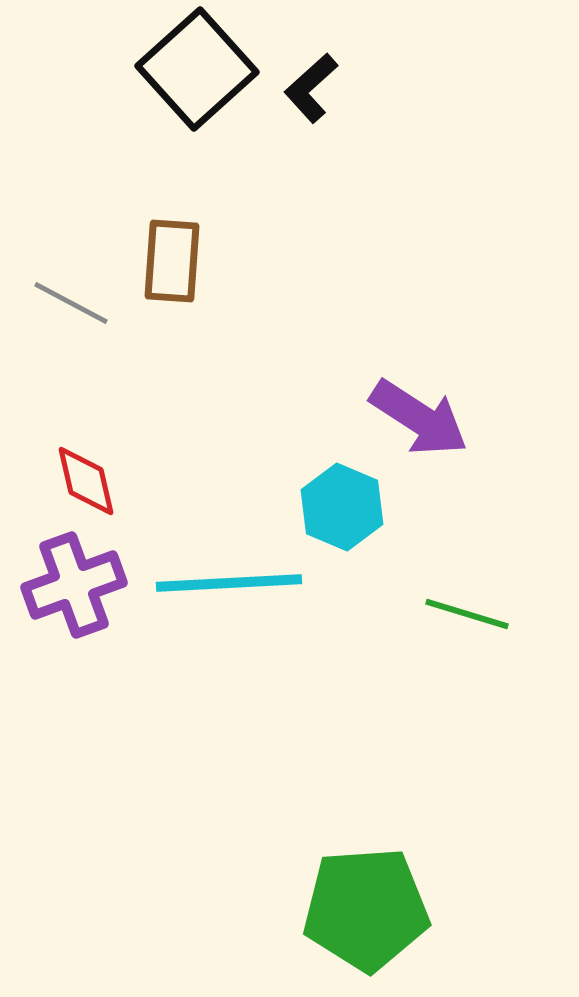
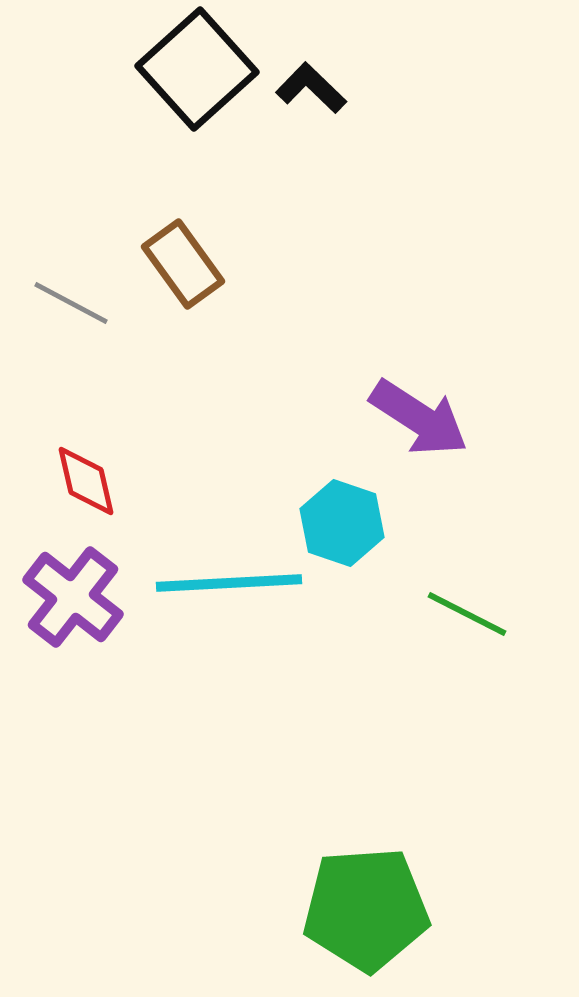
black L-shape: rotated 86 degrees clockwise
brown rectangle: moved 11 px right, 3 px down; rotated 40 degrees counterclockwise
cyan hexagon: moved 16 px down; rotated 4 degrees counterclockwise
purple cross: moved 1 px left, 12 px down; rotated 32 degrees counterclockwise
green line: rotated 10 degrees clockwise
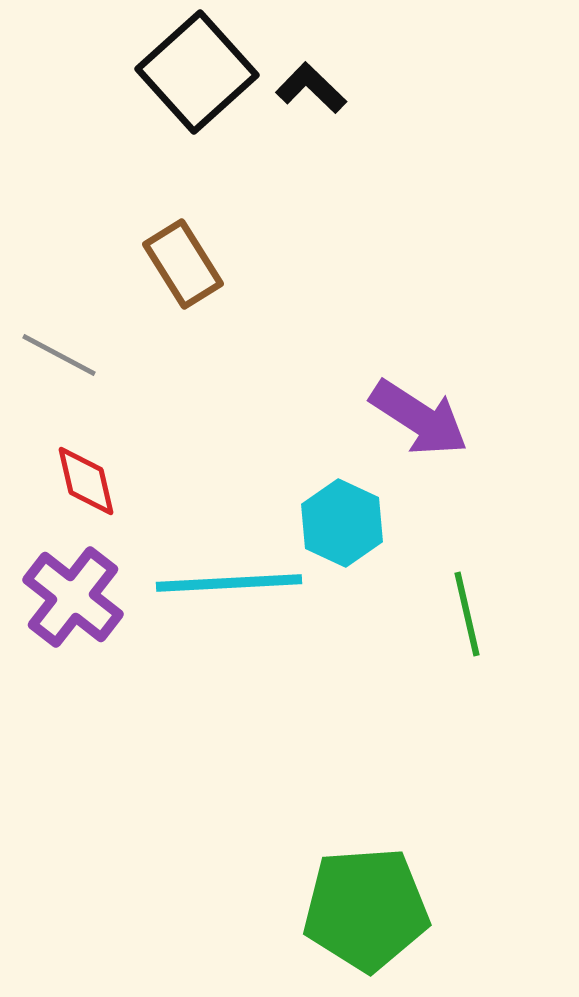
black square: moved 3 px down
brown rectangle: rotated 4 degrees clockwise
gray line: moved 12 px left, 52 px down
cyan hexagon: rotated 6 degrees clockwise
green line: rotated 50 degrees clockwise
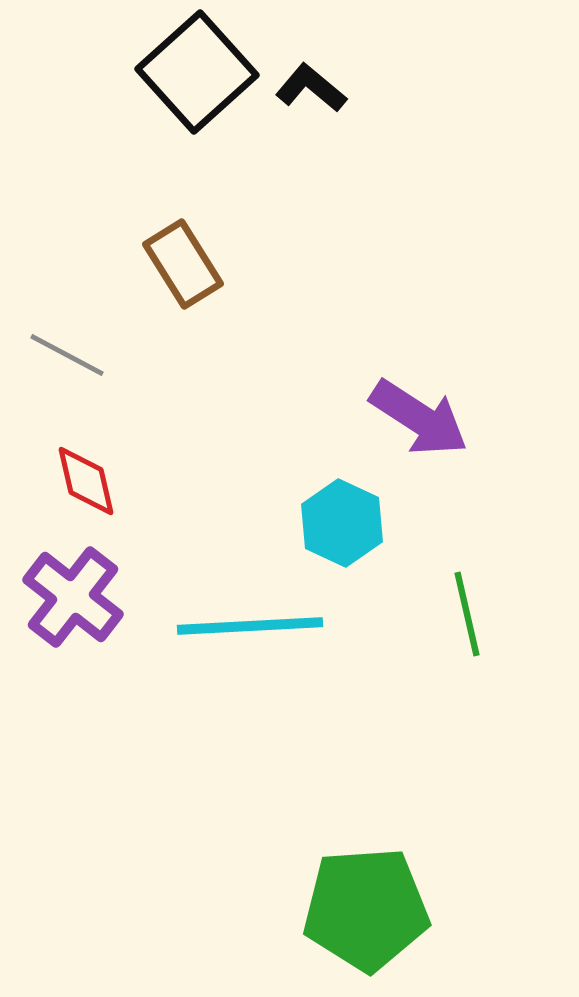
black L-shape: rotated 4 degrees counterclockwise
gray line: moved 8 px right
cyan line: moved 21 px right, 43 px down
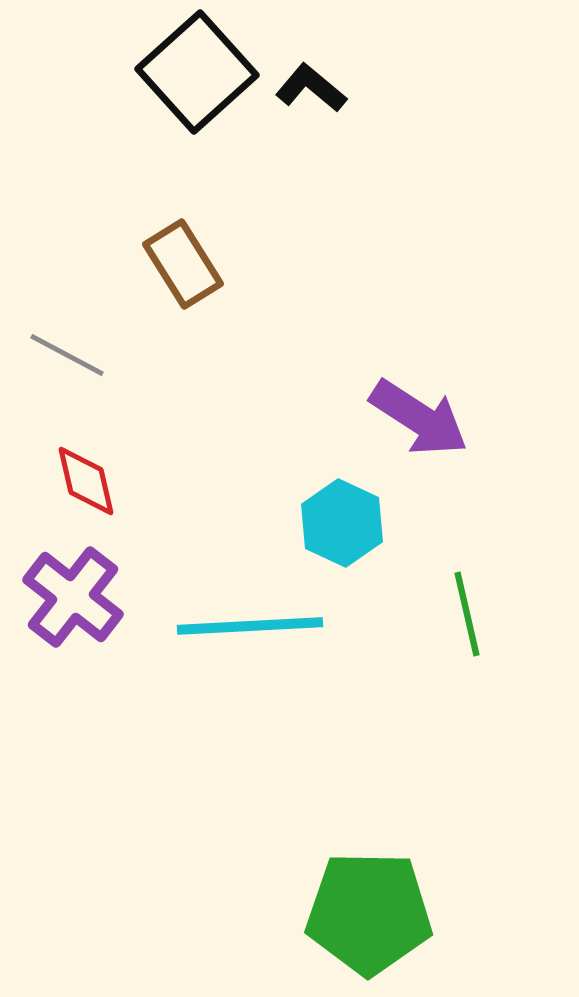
green pentagon: moved 3 px right, 4 px down; rotated 5 degrees clockwise
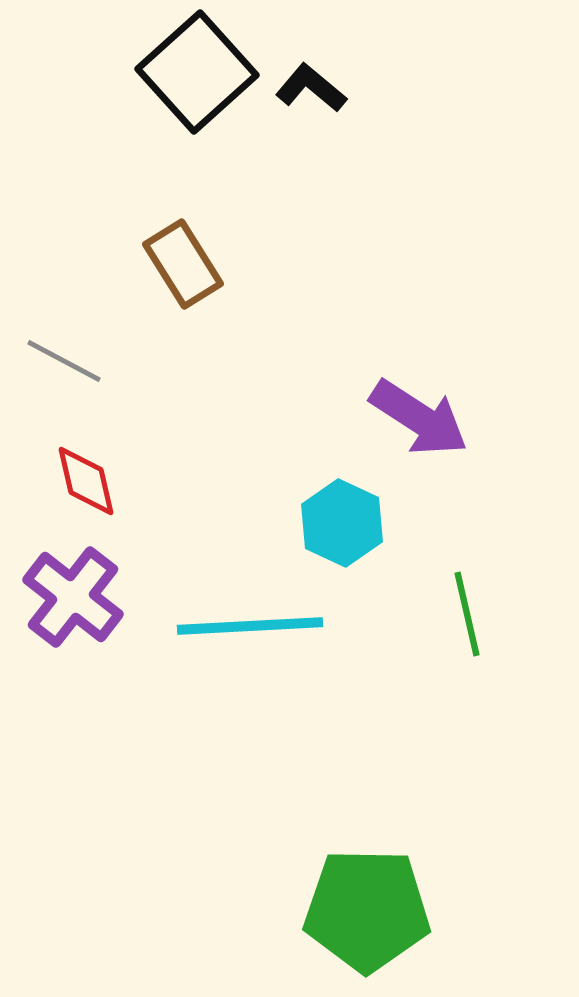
gray line: moved 3 px left, 6 px down
green pentagon: moved 2 px left, 3 px up
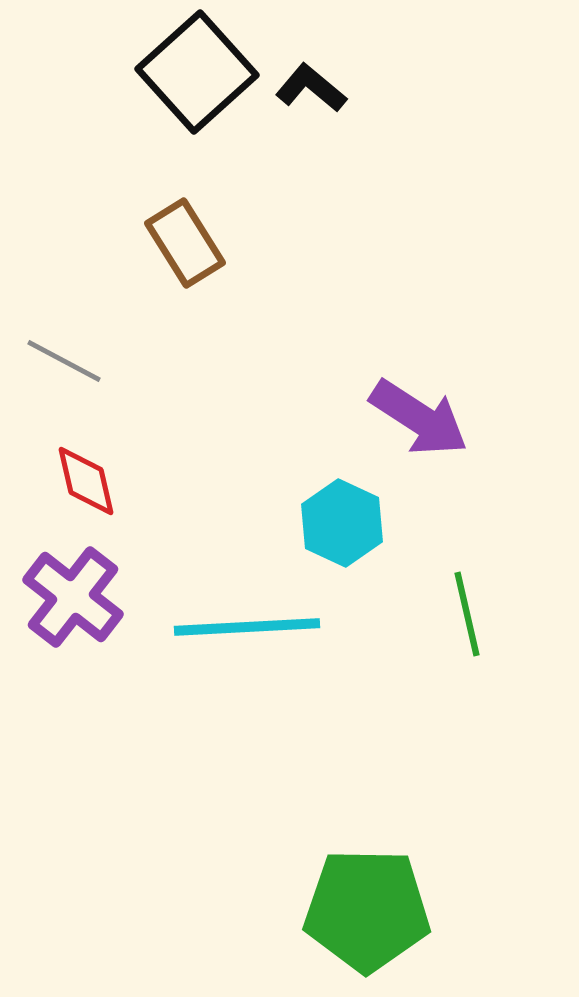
brown rectangle: moved 2 px right, 21 px up
cyan line: moved 3 px left, 1 px down
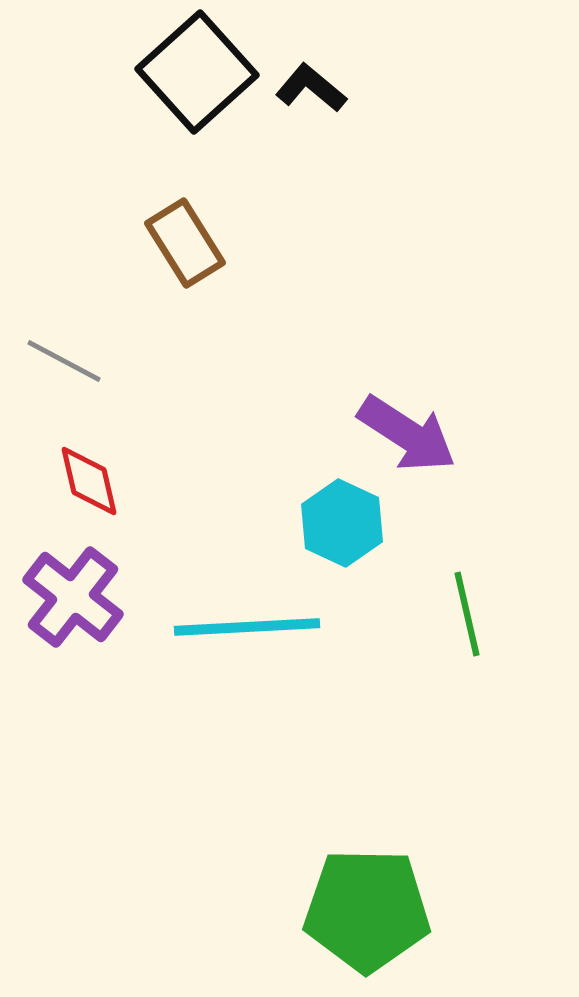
purple arrow: moved 12 px left, 16 px down
red diamond: moved 3 px right
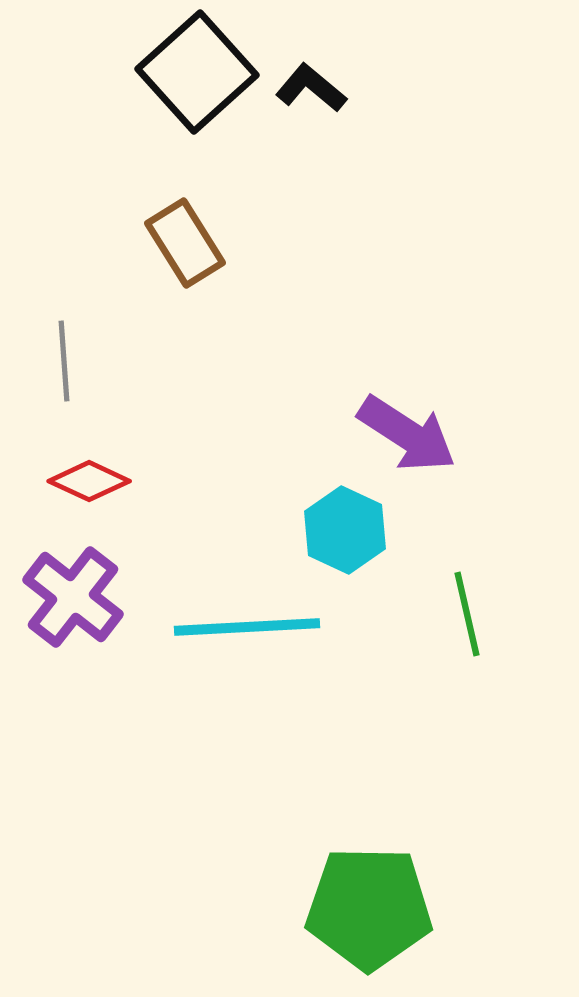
gray line: rotated 58 degrees clockwise
red diamond: rotated 52 degrees counterclockwise
cyan hexagon: moved 3 px right, 7 px down
green pentagon: moved 2 px right, 2 px up
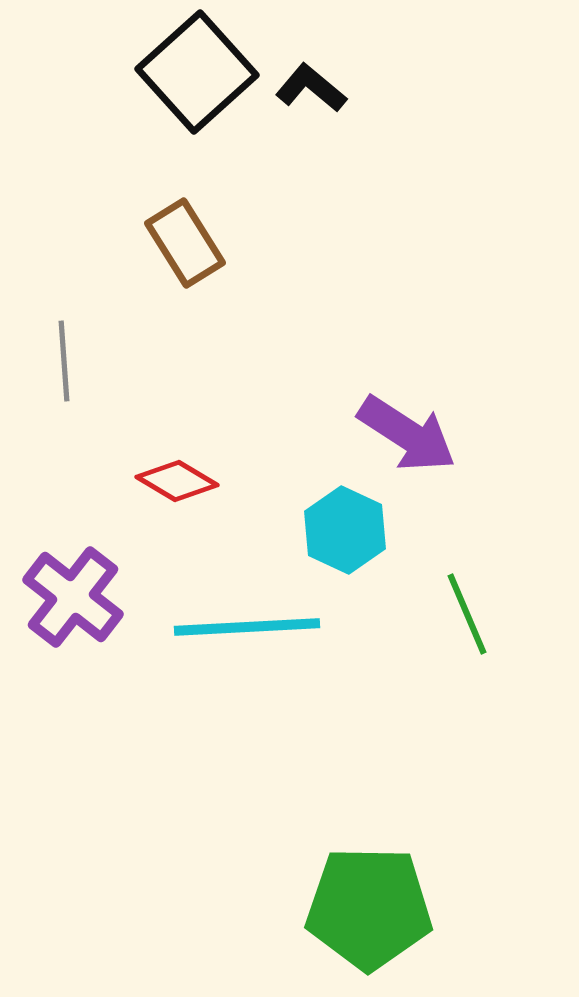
red diamond: moved 88 px right; rotated 6 degrees clockwise
green line: rotated 10 degrees counterclockwise
